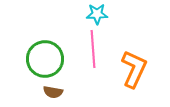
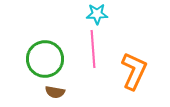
orange L-shape: moved 2 px down
brown semicircle: moved 2 px right
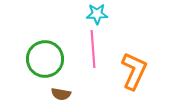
brown semicircle: moved 6 px right, 2 px down
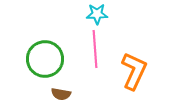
pink line: moved 2 px right
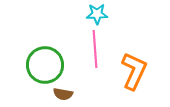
green circle: moved 6 px down
brown semicircle: moved 2 px right
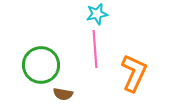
cyan star: rotated 10 degrees counterclockwise
green circle: moved 4 px left
orange L-shape: moved 2 px down
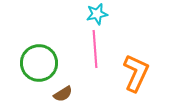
green circle: moved 2 px left, 2 px up
orange L-shape: moved 2 px right
brown semicircle: rotated 42 degrees counterclockwise
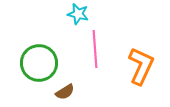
cyan star: moved 19 px left; rotated 25 degrees clockwise
orange L-shape: moved 5 px right, 7 px up
brown semicircle: moved 2 px right, 2 px up
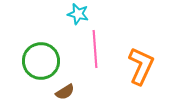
green circle: moved 2 px right, 2 px up
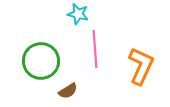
brown semicircle: moved 3 px right, 1 px up
